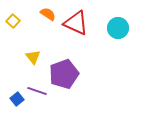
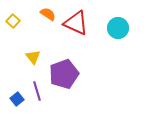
purple line: rotated 54 degrees clockwise
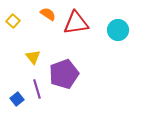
red triangle: rotated 32 degrees counterclockwise
cyan circle: moved 2 px down
purple line: moved 2 px up
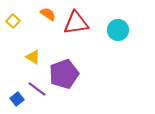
yellow triangle: rotated 21 degrees counterclockwise
purple line: rotated 36 degrees counterclockwise
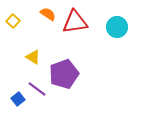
red triangle: moved 1 px left, 1 px up
cyan circle: moved 1 px left, 3 px up
blue square: moved 1 px right
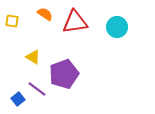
orange semicircle: moved 3 px left
yellow square: moved 1 px left; rotated 32 degrees counterclockwise
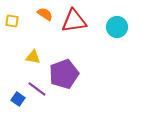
red triangle: moved 1 px left, 1 px up
yellow triangle: rotated 21 degrees counterclockwise
blue square: rotated 16 degrees counterclockwise
